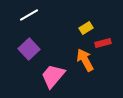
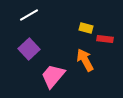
yellow rectangle: rotated 48 degrees clockwise
red rectangle: moved 2 px right, 4 px up; rotated 21 degrees clockwise
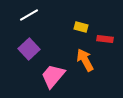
yellow rectangle: moved 5 px left, 1 px up
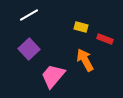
red rectangle: rotated 14 degrees clockwise
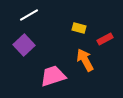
yellow rectangle: moved 2 px left, 1 px down
red rectangle: rotated 49 degrees counterclockwise
purple square: moved 5 px left, 4 px up
pink trapezoid: rotated 32 degrees clockwise
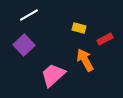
pink trapezoid: moved 1 px up; rotated 24 degrees counterclockwise
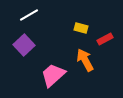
yellow rectangle: moved 2 px right
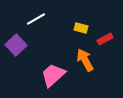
white line: moved 7 px right, 4 px down
purple square: moved 8 px left
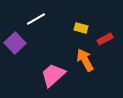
purple square: moved 1 px left, 2 px up
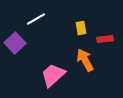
yellow rectangle: rotated 64 degrees clockwise
red rectangle: rotated 21 degrees clockwise
